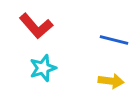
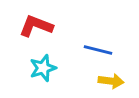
red L-shape: rotated 152 degrees clockwise
blue line: moved 16 px left, 10 px down
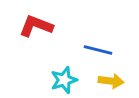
cyan star: moved 21 px right, 12 px down
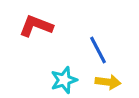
blue line: rotated 48 degrees clockwise
yellow arrow: moved 3 px left, 1 px down
